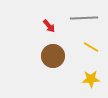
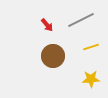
gray line: moved 3 px left, 2 px down; rotated 24 degrees counterclockwise
red arrow: moved 2 px left, 1 px up
yellow line: rotated 49 degrees counterclockwise
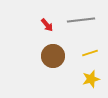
gray line: rotated 20 degrees clockwise
yellow line: moved 1 px left, 6 px down
yellow star: rotated 12 degrees counterclockwise
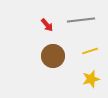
yellow line: moved 2 px up
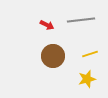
red arrow: rotated 24 degrees counterclockwise
yellow line: moved 3 px down
yellow star: moved 4 px left
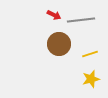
red arrow: moved 7 px right, 10 px up
brown circle: moved 6 px right, 12 px up
yellow star: moved 4 px right
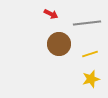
red arrow: moved 3 px left, 1 px up
gray line: moved 6 px right, 3 px down
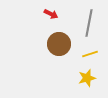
gray line: moved 2 px right; rotated 72 degrees counterclockwise
yellow star: moved 4 px left, 1 px up
